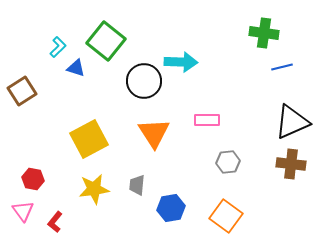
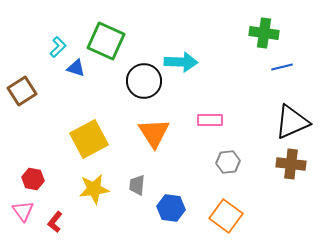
green square: rotated 15 degrees counterclockwise
pink rectangle: moved 3 px right
blue hexagon: rotated 16 degrees clockwise
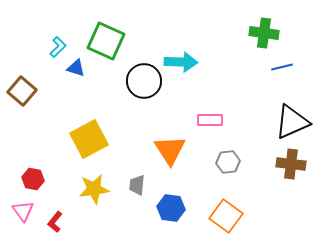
brown square: rotated 16 degrees counterclockwise
orange triangle: moved 16 px right, 17 px down
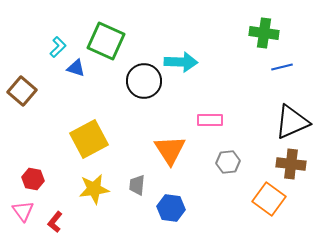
orange square: moved 43 px right, 17 px up
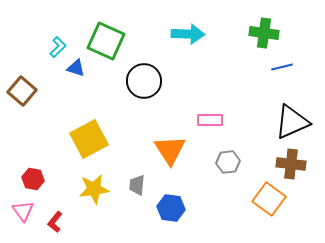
cyan arrow: moved 7 px right, 28 px up
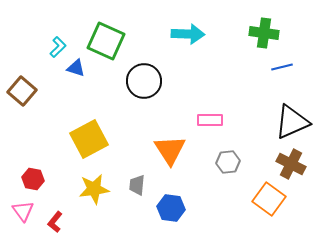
brown cross: rotated 20 degrees clockwise
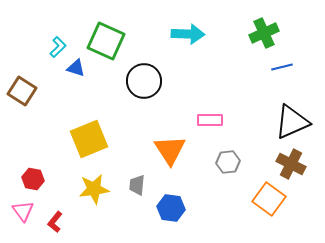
green cross: rotated 32 degrees counterclockwise
brown square: rotated 8 degrees counterclockwise
yellow square: rotated 6 degrees clockwise
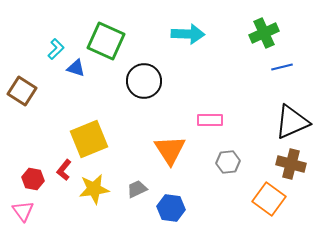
cyan L-shape: moved 2 px left, 2 px down
brown cross: rotated 12 degrees counterclockwise
gray trapezoid: moved 4 px down; rotated 60 degrees clockwise
red L-shape: moved 9 px right, 52 px up
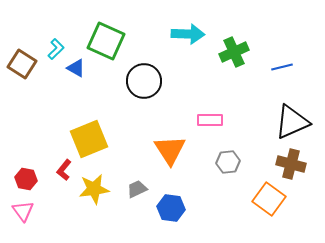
green cross: moved 30 px left, 19 px down
blue triangle: rotated 12 degrees clockwise
brown square: moved 27 px up
red hexagon: moved 7 px left
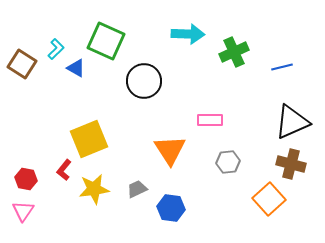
orange square: rotated 12 degrees clockwise
pink triangle: rotated 10 degrees clockwise
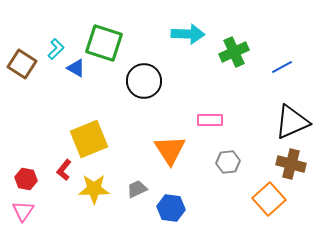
green square: moved 2 px left, 2 px down; rotated 6 degrees counterclockwise
blue line: rotated 15 degrees counterclockwise
yellow star: rotated 8 degrees clockwise
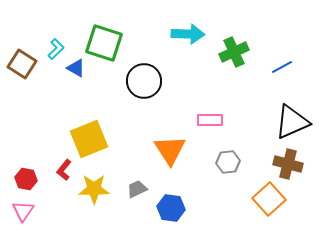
brown cross: moved 3 px left
